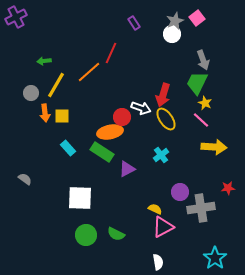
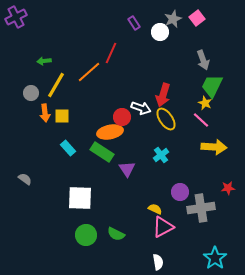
gray star: moved 2 px left, 2 px up
white circle: moved 12 px left, 2 px up
green trapezoid: moved 15 px right, 3 px down
purple triangle: rotated 36 degrees counterclockwise
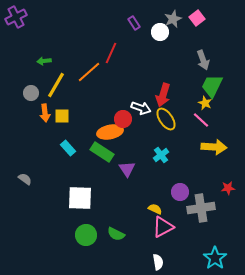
red circle: moved 1 px right, 2 px down
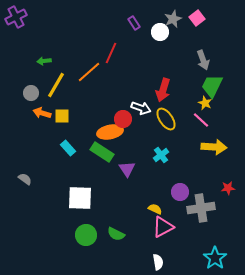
red arrow: moved 5 px up
orange arrow: moved 3 px left; rotated 114 degrees clockwise
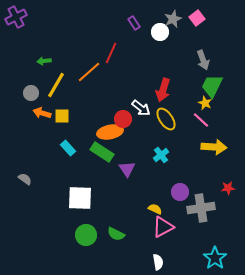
white arrow: rotated 18 degrees clockwise
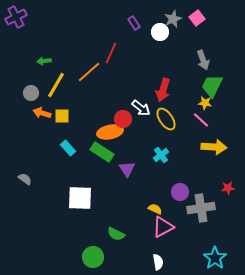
yellow star: rotated 16 degrees counterclockwise
green circle: moved 7 px right, 22 px down
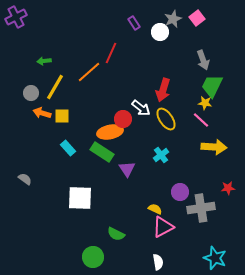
yellow line: moved 1 px left, 2 px down
cyan star: rotated 15 degrees counterclockwise
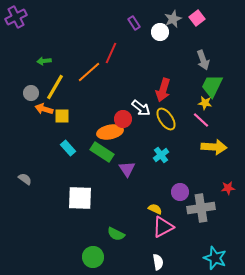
orange arrow: moved 2 px right, 4 px up
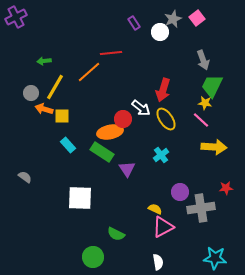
red line: rotated 60 degrees clockwise
cyan rectangle: moved 3 px up
gray semicircle: moved 2 px up
red star: moved 2 px left
cyan star: rotated 15 degrees counterclockwise
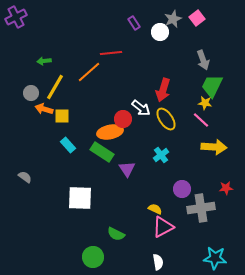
purple circle: moved 2 px right, 3 px up
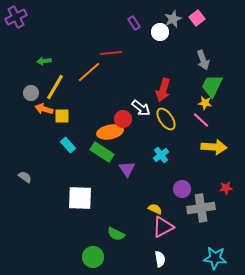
white semicircle: moved 2 px right, 3 px up
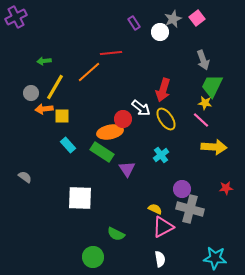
orange arrow: rotated 24 degrees counterclockwise
gray cross: moved 11 px left, 1 px down; rotated 24 degrees clockwise
